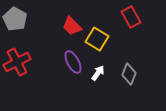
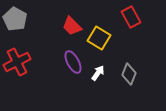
yellow square: moved 2 px right, 1 px up
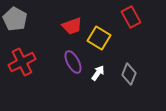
red trapezoid: rotated 65 degrees counterclockwise
red cross: moved 5 px right
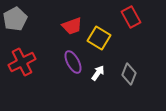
gray pentagon: rotated 15 degrees clockwise
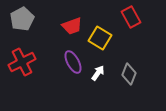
gray pentagon: moved 7 px right
yellow square: moved 1 px right
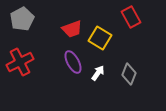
red trapezoid: moved 3 px down
red cross: moved 2 px left
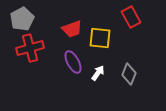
yellow square: rotated 25 degrees counterclockwise
red cross: moved 10 px right, 14 px up; rotated 12 degrees clockwise
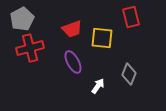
red rectangle: rotated 15 degrees clockwise
yellow square: moved 2 px right
white arrow: moved 13 px down
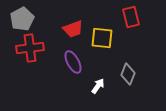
red trapezoid: moved 1 px right
red cross: rotated 8 degrees clockwise
gray diamond: moved 1 px left
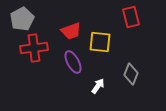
red trapezoid: moved 2 px left, 2 px down
yellow square: moved 2 px left, 4 px down
red cross: moved 4 px right
gray diamond: moved 3 px right
